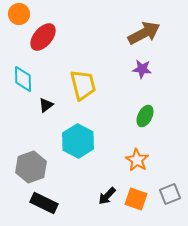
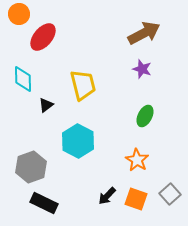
purple star: rotated 12 degrees clockwise
gray square: rotated 20 degrees counterclockwise
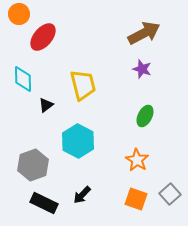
gray hexagon: moved 2 px right, 2 px up
black arrow: moved 25 px left, 1 px up
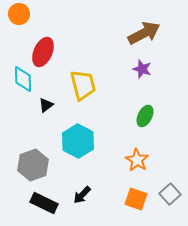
red ellipse: moved 15 px down; rotated 16 degrees counterclockwise
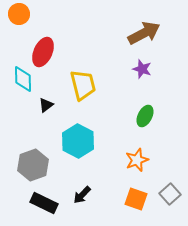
orange star: rotated 20 degrees clockwise
